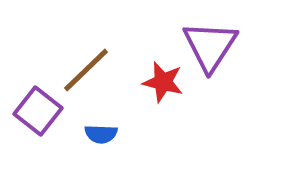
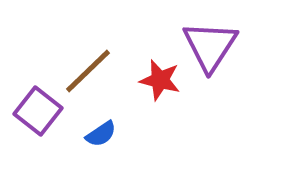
brown line: moved 2 px right, 1 px down
red star: moved 3 px left, 2 px up
blue semicircle: rotated 36 degrees counterclockwise
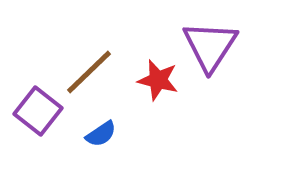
brown line: moved 1 px right, 1 px down
red star: moved 2 px left
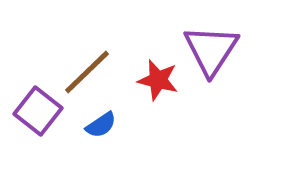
purple triangle: moved 1 px right, 4 px down
brown line: moved 2 px left
blue semicircle: moved 9 px up
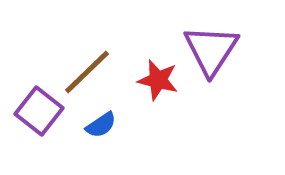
purple square: moved 1 px right
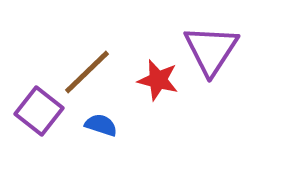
blue semicircle: rotated 128 degrees counterclockwise
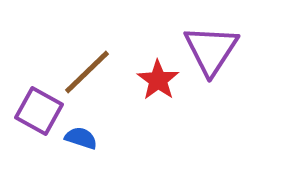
red star: rotated 21 degrees clockwise
purple square: rotated 9 degrees counterclockwise
blue semicircle: moved 20 px left, 13 px down
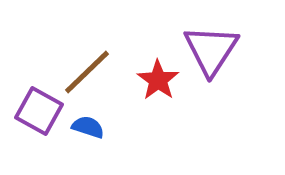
blue semicircle: moved 7 px right, 11 px up
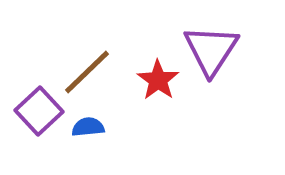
purple square: rotated 18 degrees clockwise
blue semicircle: rotated 24 degrees counterclockwise
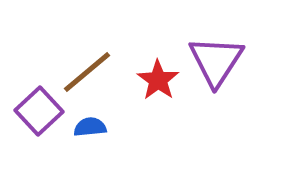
purple triangle: moved 5 px right, 11 px down
brown line: rotated 4 degrees clockwise
blue semicircle: moved 2 px right
